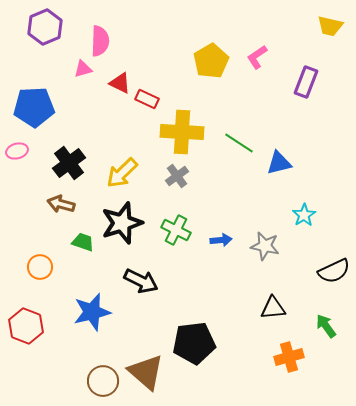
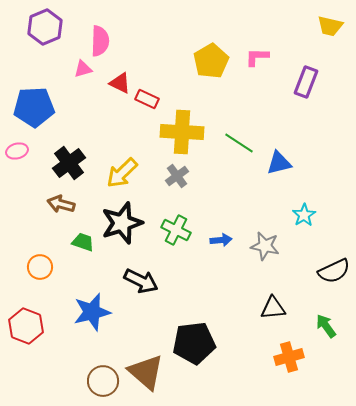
pink L-shape: rotated 35 degrees clockwise
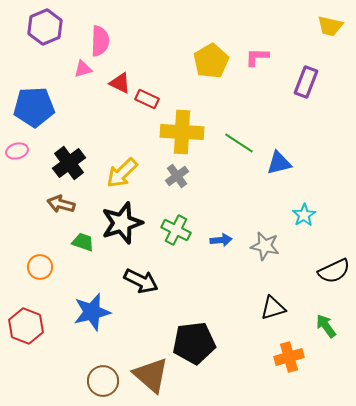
black triangle: rotated 12 degrees counterclockwise
brown triangle: moved 5 px right, 3 px down
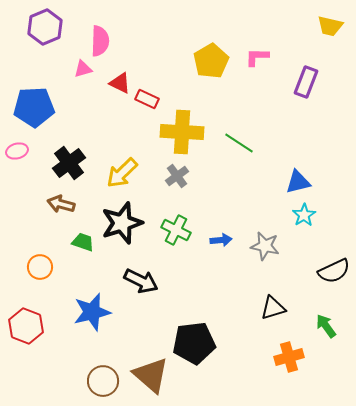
blue triangle: moved 19 px right, 19 px down
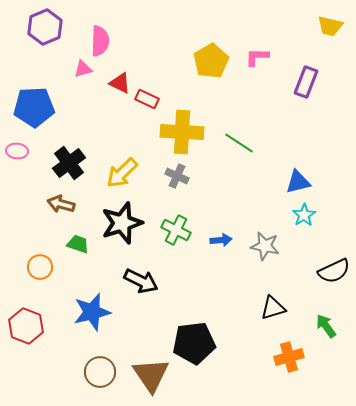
pink ellipse: rotated 20 degrees clockwise
gray cross: rotated 30 degrees counterclockwise
green trapezoid: moved 5 px left, 2 px down
brown triangle: rotated 15 degrees clockwise
brown circle: moved 3 px left, 9 px up
